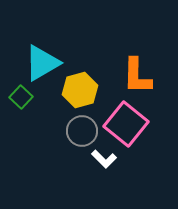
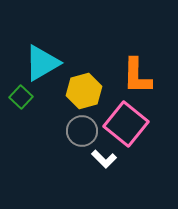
yellow hexagon: moved 4 px right, 1 px down
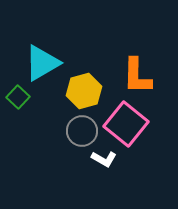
green square: moved 3 px left
white L-shape: rotated 15 degrees counterclockwise
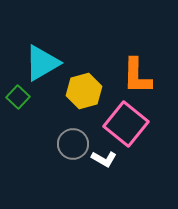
gray circle: moved 9 px left, 13 px down
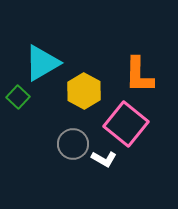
orange L-shape: moved 2 px right, 1 px up
yellow hexagon: rotated 16 degrees counterclockwise
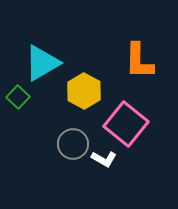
orange L-shape: moved 14 px up
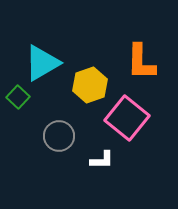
orange L-shape: moved 2 px right, 1 px down
yellow hexagon: moved 6 px right, 6 px up; rotated 12 degrees clockwise
pink square: moved 1 px right, 6 px up
gray circle: moved 14 px left, 8 px up
white L-shape: moved 2 px left, 1 px down; rotated 30 degrees counterclockwise
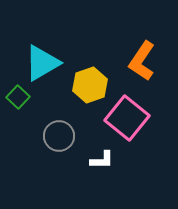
orange L-shape: moved 1 px right, 1 px up; rotated 33 degrees clockwise
